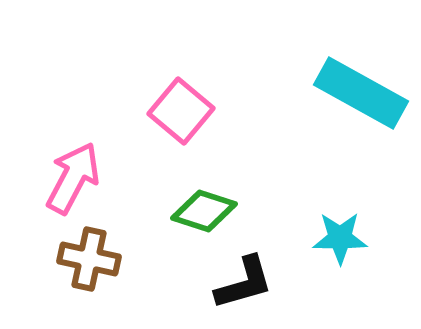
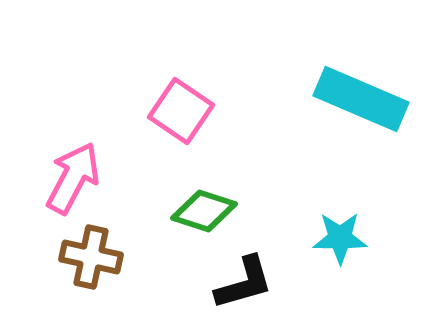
cyan rectangle: moved 6 px down; rotated 6 degrees counterclockwise
pink square: rotated 6 degrees counterclockwise
brown cross: moved 2 px right, 2 px up
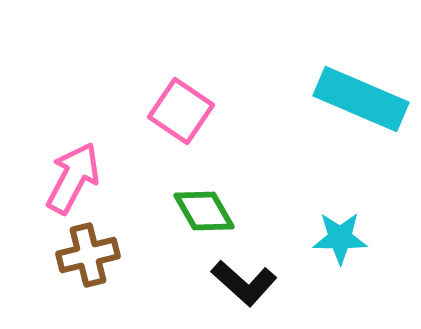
green diamond: rotated 42 degrees clockwise
brown cross: moved 3 px left, 2 px up; rotated 26 degrees counterclockwise
black L-shape: rotated 58 degrees clockwise
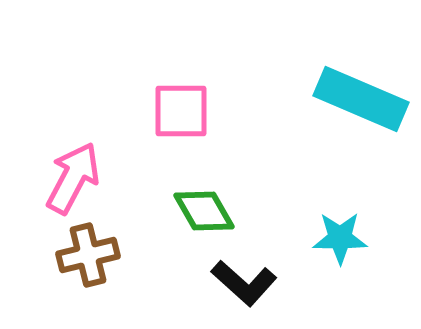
pink square: rotated 34 degrees counterclockwise
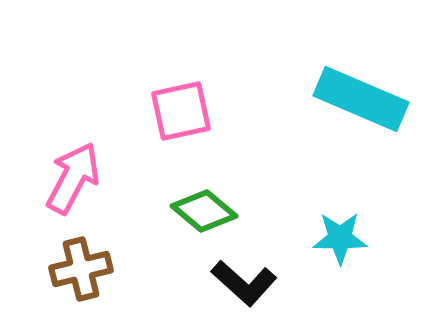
pink square: rotated 12 degrees counterclockwise
green diamond: rotated 20 degrees counterclockwise
brown cross: moved 7 px left, 14 px down
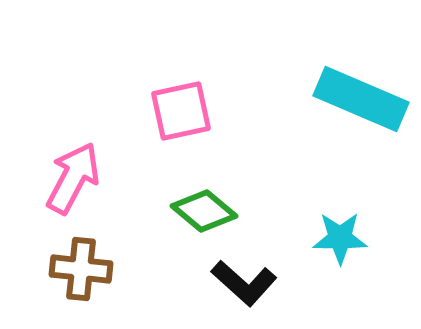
brown cross: rotated 20 degrees clockwise
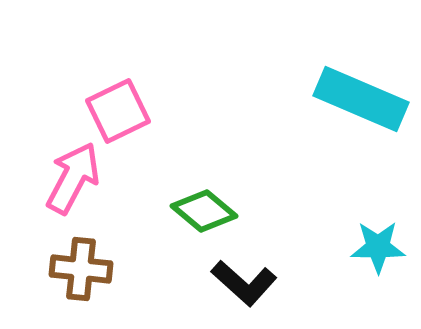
pink square: moved 63 px left; rotated 14 degrees counterclockwise
cyan star: moved 38 px right, 9 px down
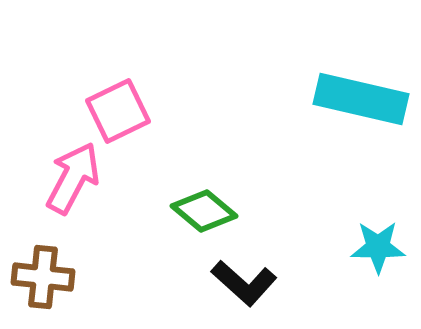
cyan rectangle: rotated 10 degrees counterclockwise
brown cross: moved 38 px left, 8 px down
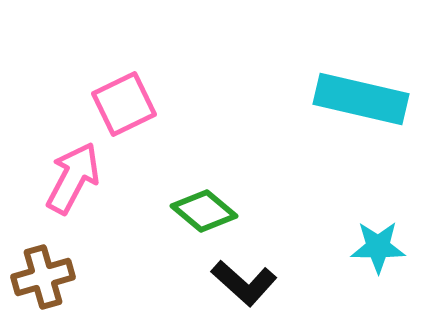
pink square: moved 6 px right, 7 px up
brown cross: rotated 22 degrees counterclockwise
